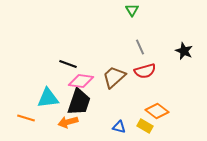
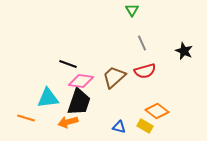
gray line: moved 2 px right, 4 px up
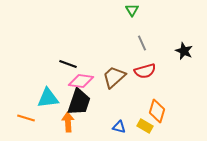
orange diamond: rotated 70 degrees clockwise
orange arrow: rotated 102 degrees clockwise
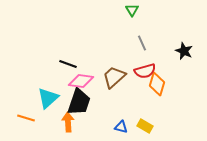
cyan triangle: rotated 35 degrees counterclockwise
orange diamond: moved 27 px up
blue triangle: moved 2 px right
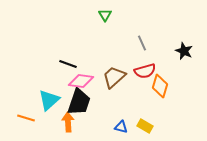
green triangle: moved 27 px left, 5 px down
orange diamond: moved 3 px right, 2 px down
cyan triangle: moved 1 px right, 2 px down
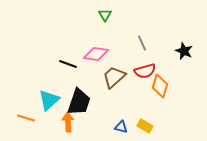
pink diamond: moved 15 px right, 27 px up
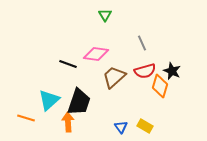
black star: moved 12 px left, 20 px down
blue triangle: rotated 40 degrees clockwise
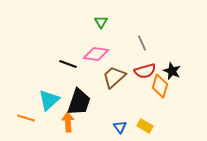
green triangle: moved 4 px left, 7 px down
blue triangle: moved 1 px left
